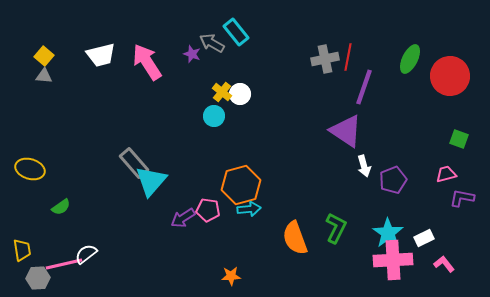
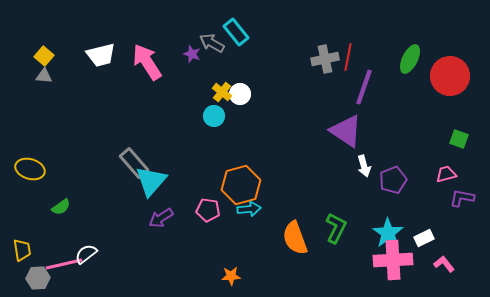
purple arrow: moved 22 px left
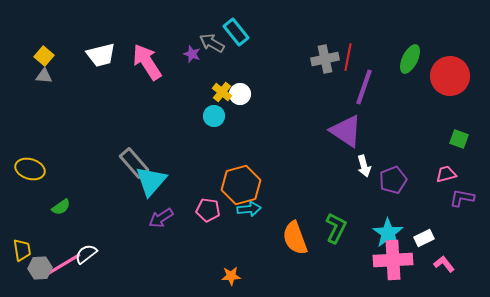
pink line: rotated 18 degrees counterclockwise
gray hexagon: moved 2 px right, 10 px up
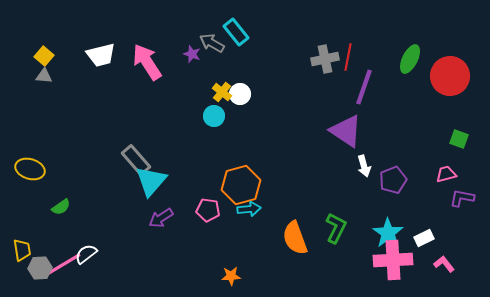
gray rectangle: moved 2 px right, 3 px up
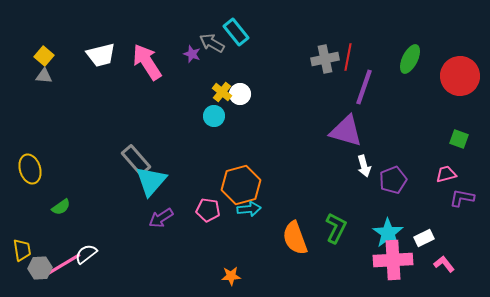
red circle: moved 10 px right
purple triangle: rotated 18 degrees counterclockwise
yellow ellipse: rotated 56 degrees clockwise
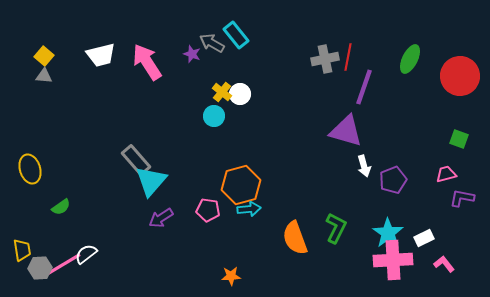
cyan rectangle: moved 3 px down
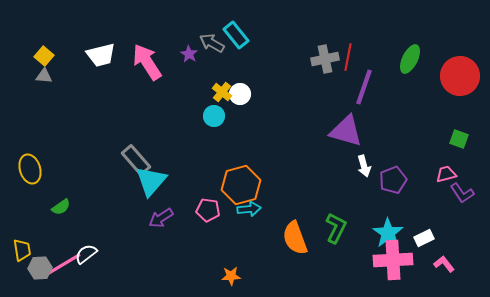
purple star: moved 3 px left; rotated 12 degrees clockwise
purple L-shape: moved 5 px up; rotated 135 degrees counterclockwise
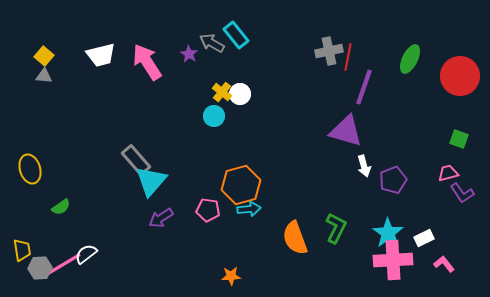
gray cross: moved 4 px right, 8 px up
pink trapezoid: moved 2 px right, 1 px up
